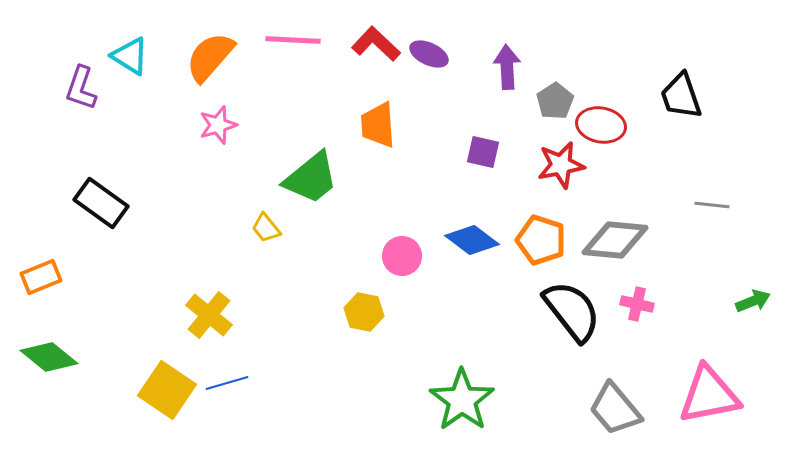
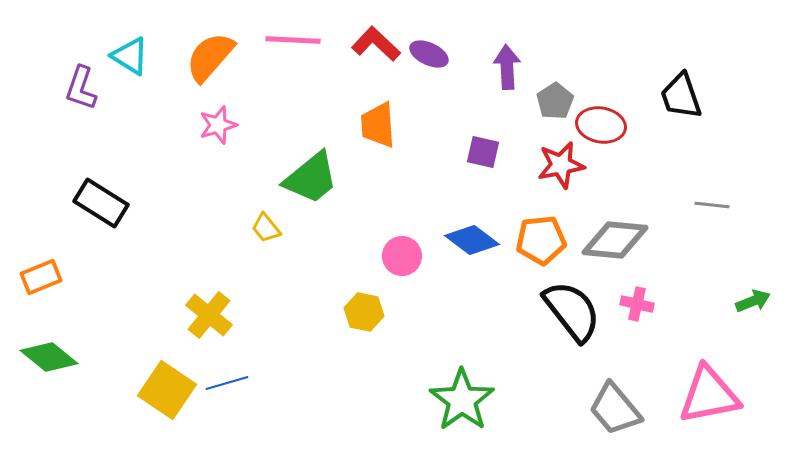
black rectangle: rotated 4 degrees counterclockwise
orange pentagon: rotated 24 degrees counterclockwise
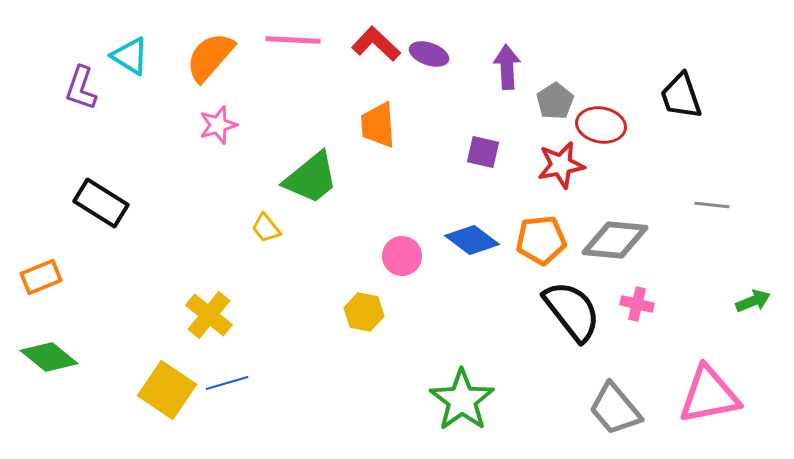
purple ellipse: rotated 6 degrees counterclockwise
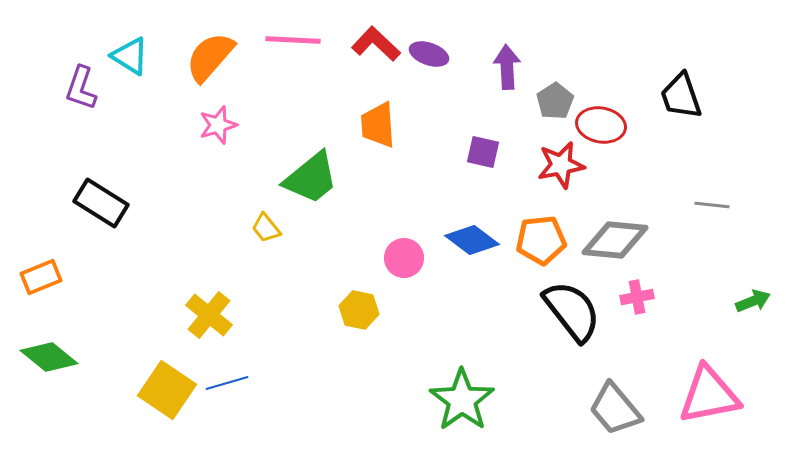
pink circle: moved 2 px right, 2 px down
pink cross: moved 7 px up; rotated 24 degrees counterclockwise
yellow hexagon: moved 5 px left, 2 px up
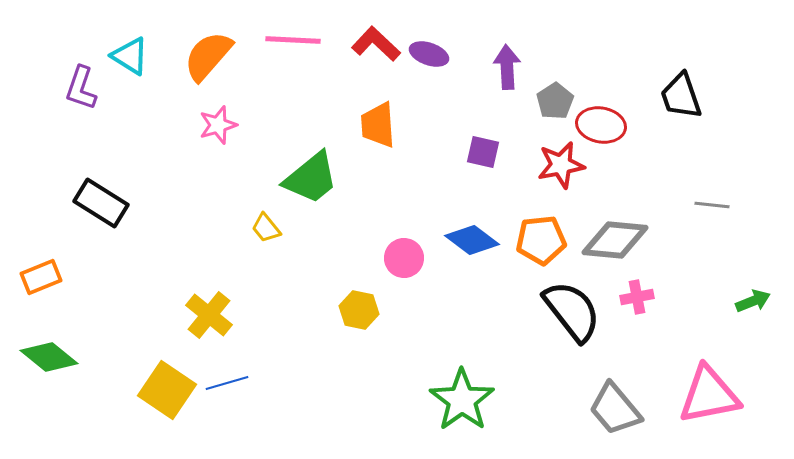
orange semicircle: moved 2 px left, 1 px up
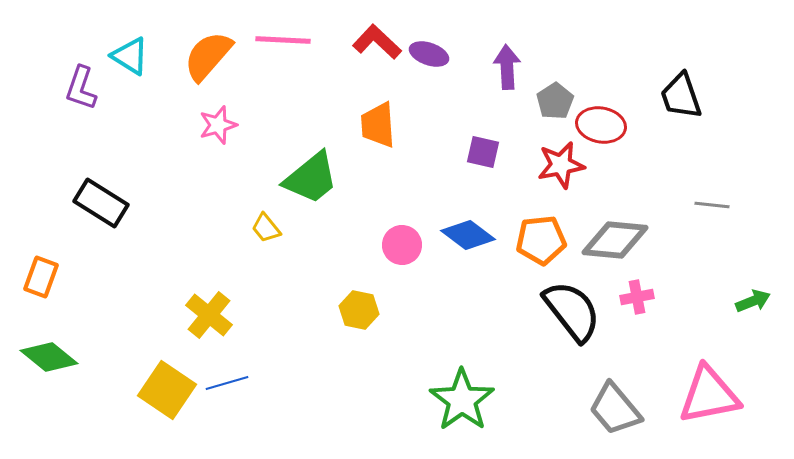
pink line: moved 10 px left
red L-shape: moved 1 px right, 2 px up
blue diamond: moved 4 px left, 5 px up
pink circle: moved 2 px left, 13 px up
orange rectangle: rotated 48 degrees counterclockwise
